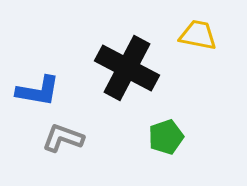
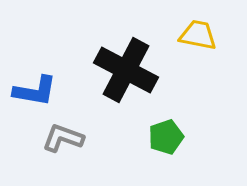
black cross: moved 1 px left, 2 px down
blue L-shape: moved 3 px left
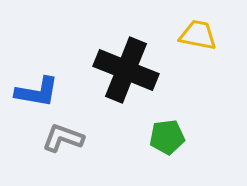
black cross: rotated 6 degrees counterclockwise
blue L-shape: moved 2 px right, 1 px down
green pentagon: moved 1 px right; rotated 12 degrees clockwise
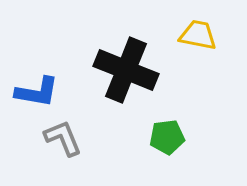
gray L-shape: rotated 48 degrees clockwise
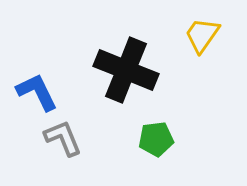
yellow trapezoid: moved 4 px right; rotated 66 degrees counterclockwise
blue L-shape: rotated 126 degrees counterclockwise
green pentagon: moved 11 px left, 2 px down
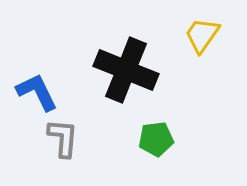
gray L-shape: rotated 27 degrees clockwise
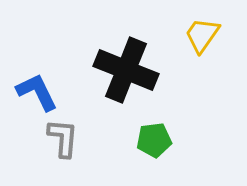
green pentagon: moved 2 px left, 1 px down
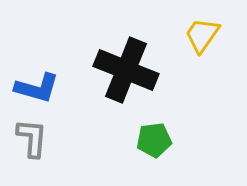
blue L-shape: moved 4 px up; rotated 132 degrees clockwise
gray L-shape: moved 31 px left
